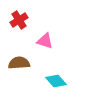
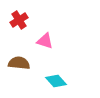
brown semicircle: rotated 10 degrees clockwise
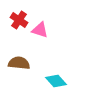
red cross: rotated 24 degrees counterclockwise
pink triangle: moved 5 px left, 11 px up
